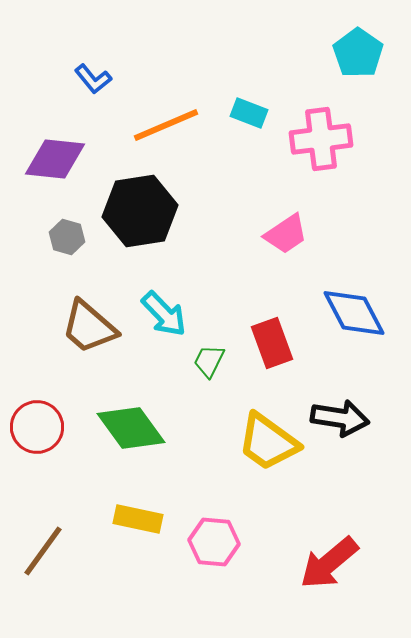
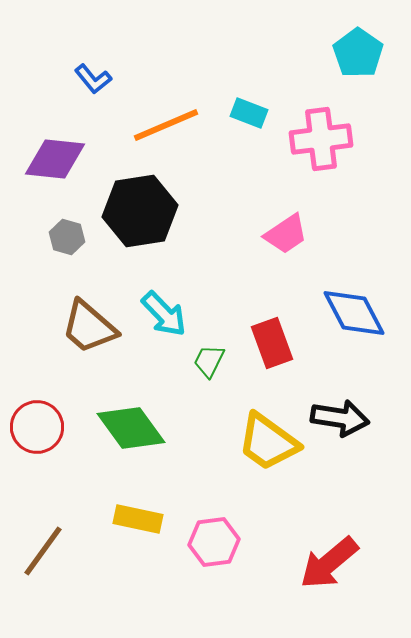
pink hexagon: rotated 12 degrees counterclockwise
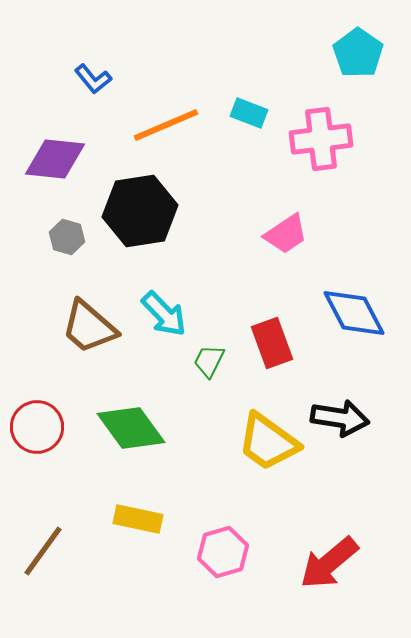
pink hexagon: moved 9 px right, 10 px down; rotated 9 degrees counterclockwise
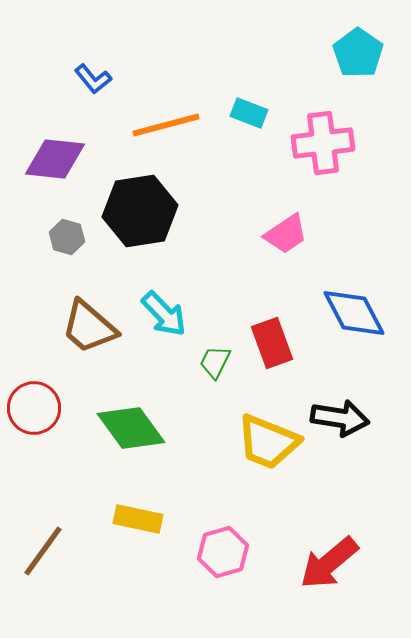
orange line: rotated 8 degrees clockwise
pink cross: moved 2 px right, 4 px down
green trapezoid: moved 6 px right, 1 px down
red circle: moved 3 px left, 19 px up
yellow trapezoid: rotated 14 degrees counterclockwise
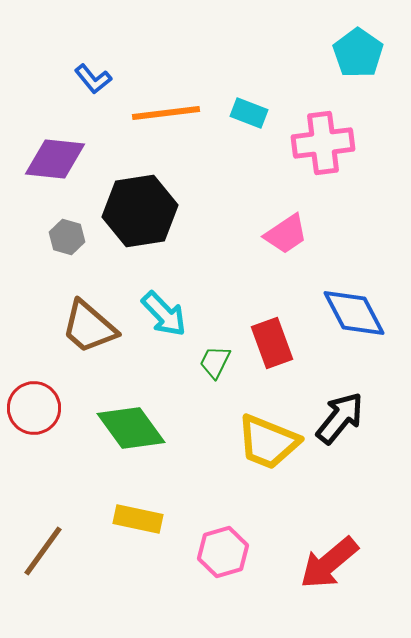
orange line: moved 12 px up; rotated 8 degrees clockwise
black arrow: rotated 60 degrees counterclockwise
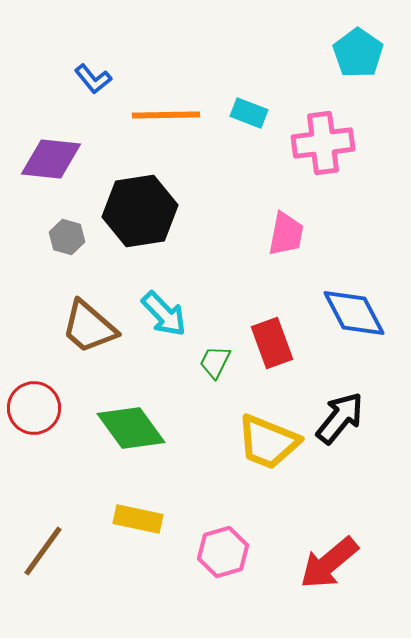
orange line: moved 2 px down; rotated 6 degrees clockwise
purple diamond: moved 4 px left
pink trapezoid: rotated 45 degrees counterclockwise
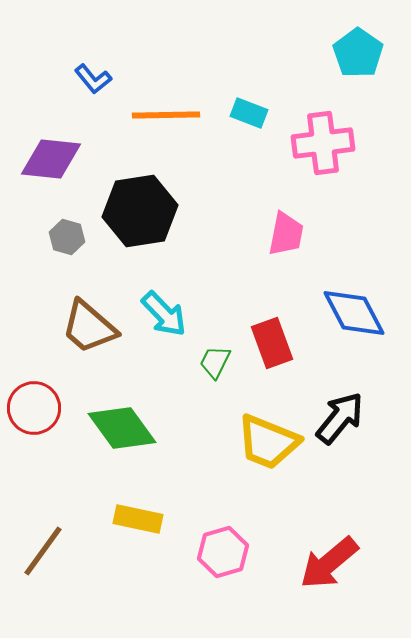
green diamond: moved 9 px left
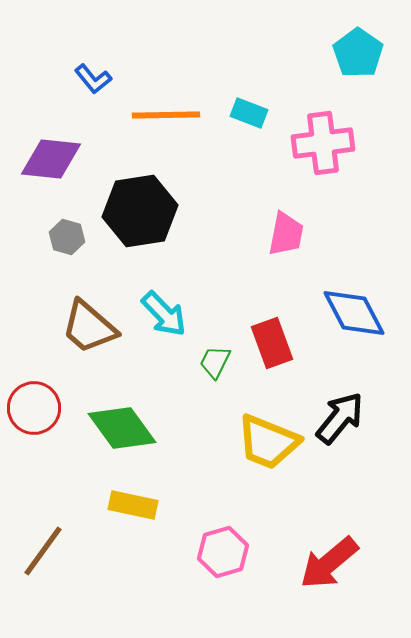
yellow rectangle: moved 5 px left, 14 px up
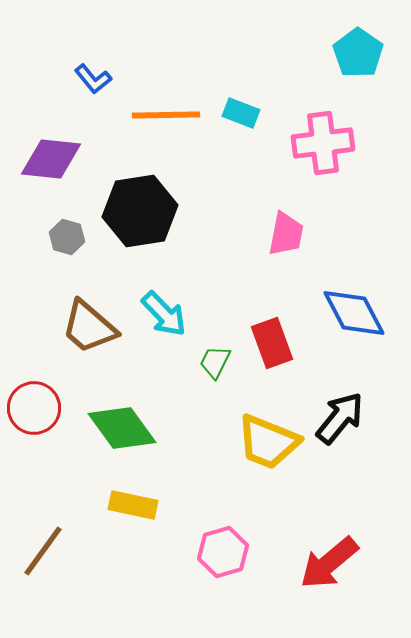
cyan rectangle: moved 8 px left
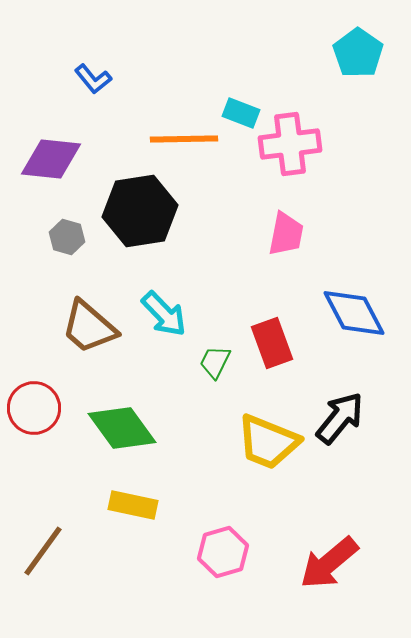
orange line: moved 18 px right, 24 px down
pink cross: moved 33 px left, 1 px down
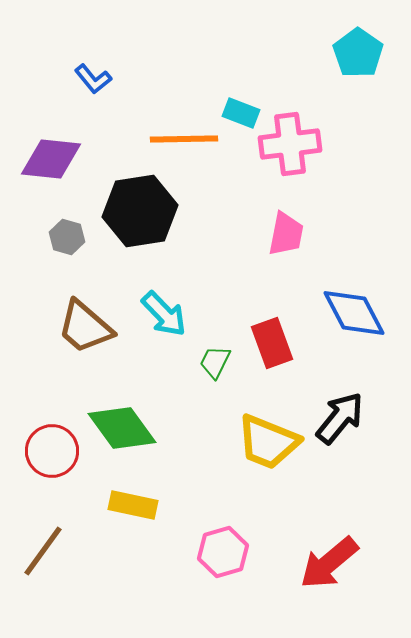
brown trapezoid: moved 4 px left
red circle: moved 18 px right, 43 px down
